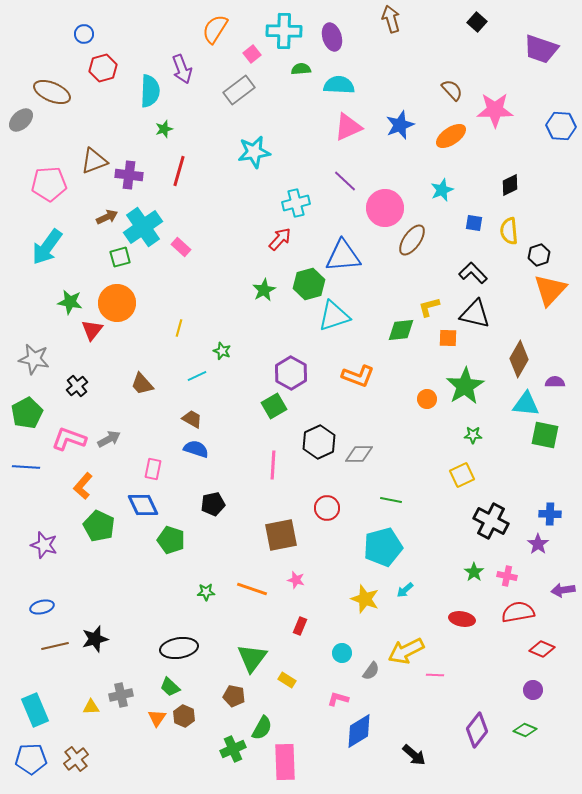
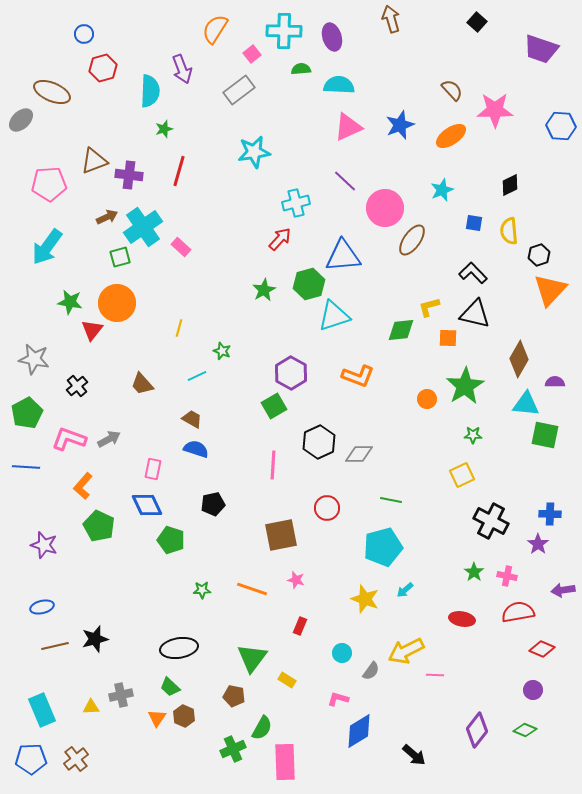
blue diamond at (143, 505): moved 4 px right
green star at (206, 592): moved 4 px left, 2 px up
cyan rectangle at (35, 710): moved 7 px right
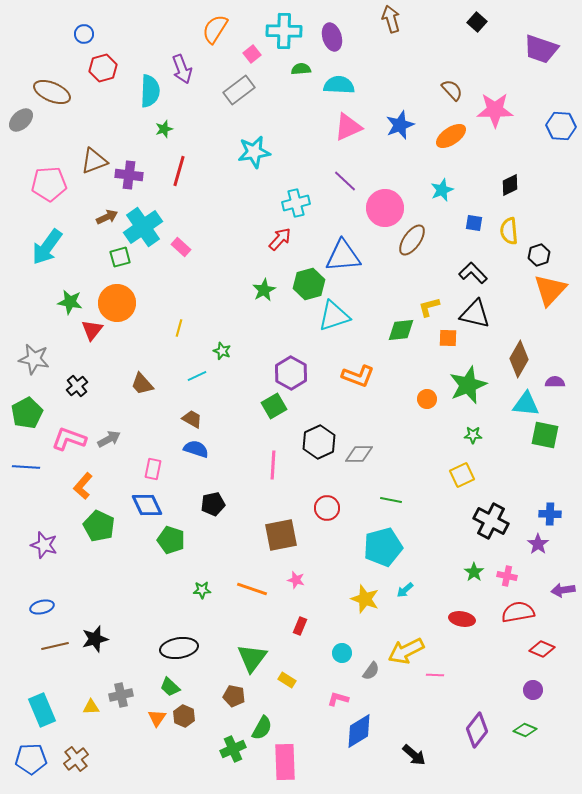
green star at (465, 386): moved 3 px right, 1 px up; rotated 9 degrees clockwise
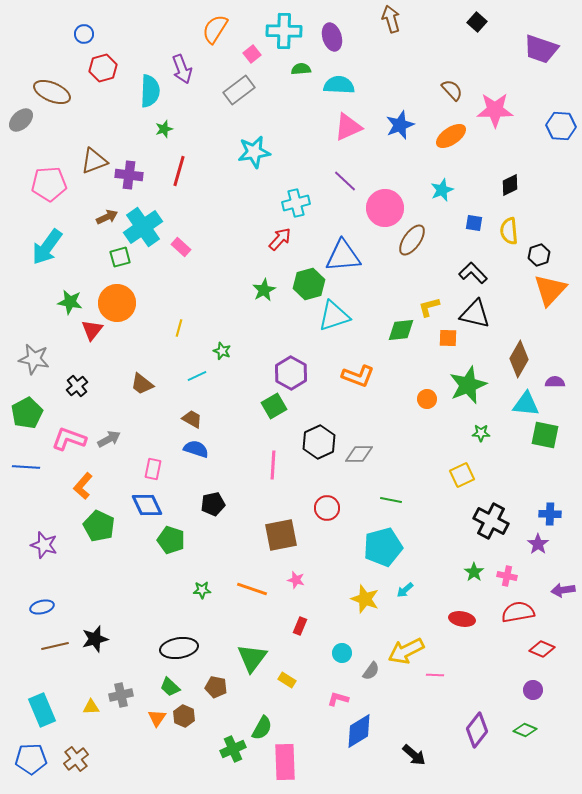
brown trapezoid at (142, 384): rotated 10 degrees counterclockwise
green star at (473, 435): moved 8 px right, 2 px up
brown pentagon at (234, 696): moved 18 px left, 9 px up
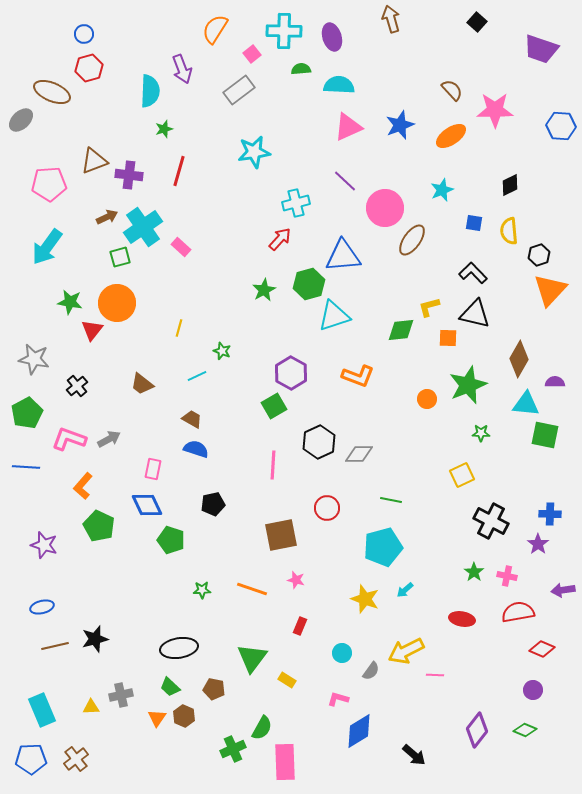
red hexagon at (103, 68): moved 14 px left
brown pentagon at (216, 687): moved 2 px left, 2 px down
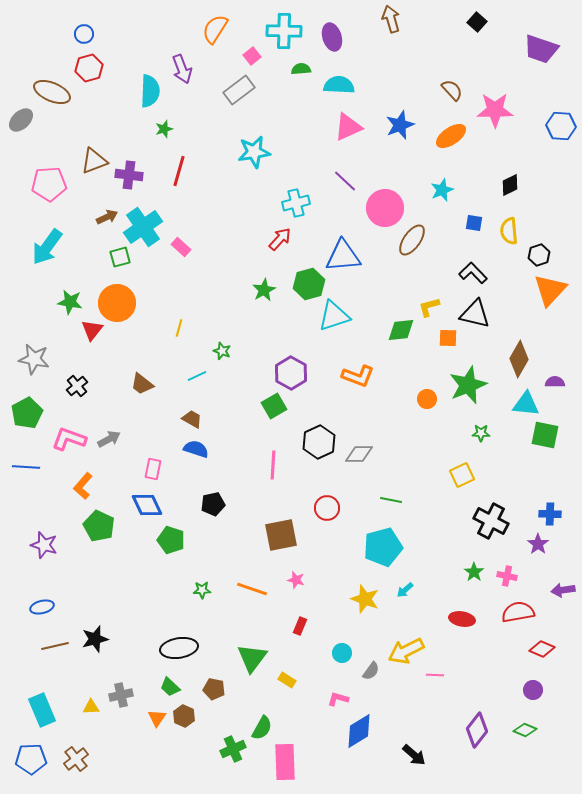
pink square at (252, 54): moved 2 px down
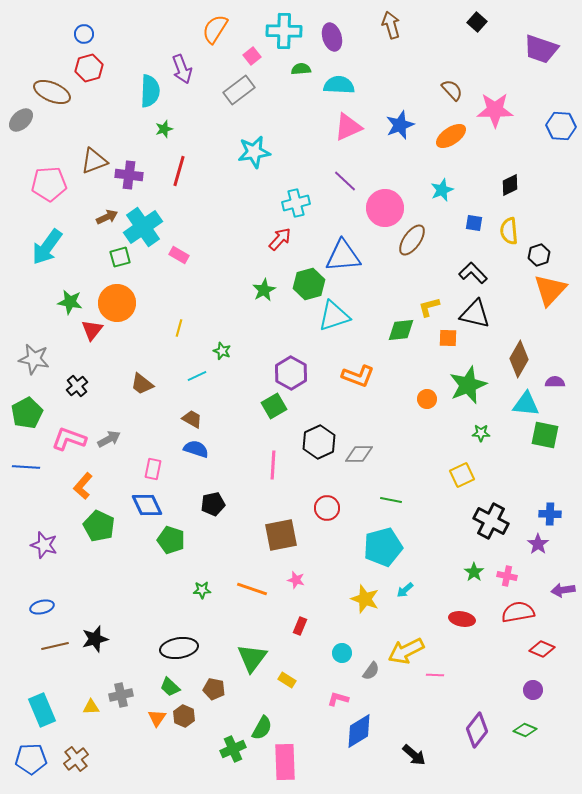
brown arrow at (391, 19): moved 6 px down
pink rectangle at (181, 247): moved 2 px left, 8 px down; rotated 12 degrees counterclockwise
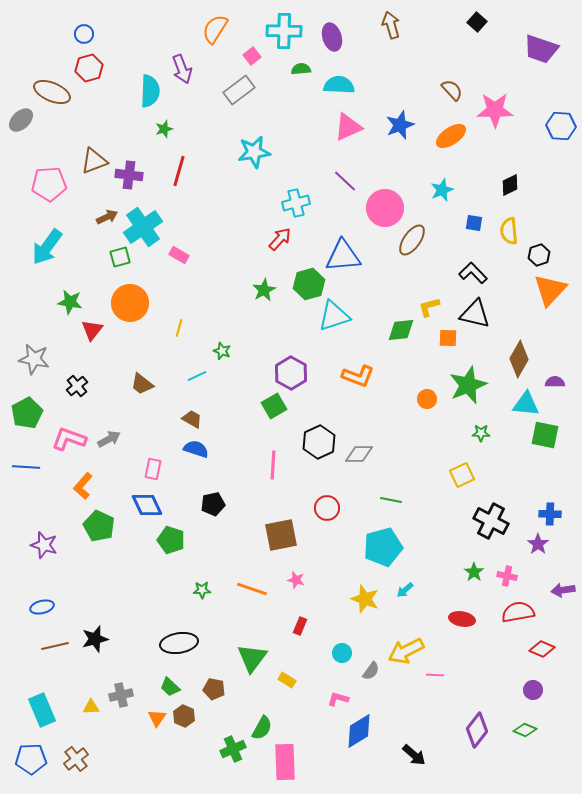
orange circle at (117, 303): moved 13 px right
black ellipse at (179, 648): moved 5 px up
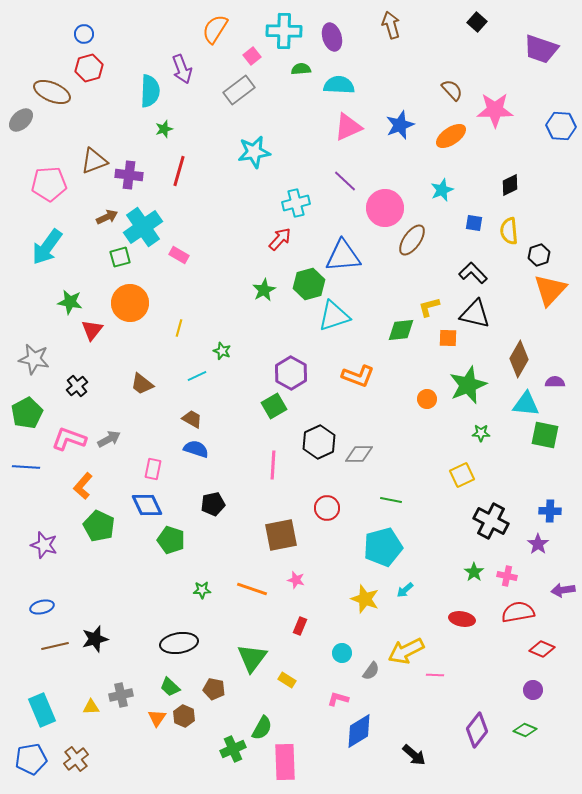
blue cross at (550, 514): moved 3 px up
blue pentagon at (31, 759): rotated 8 degrees counterclockwise
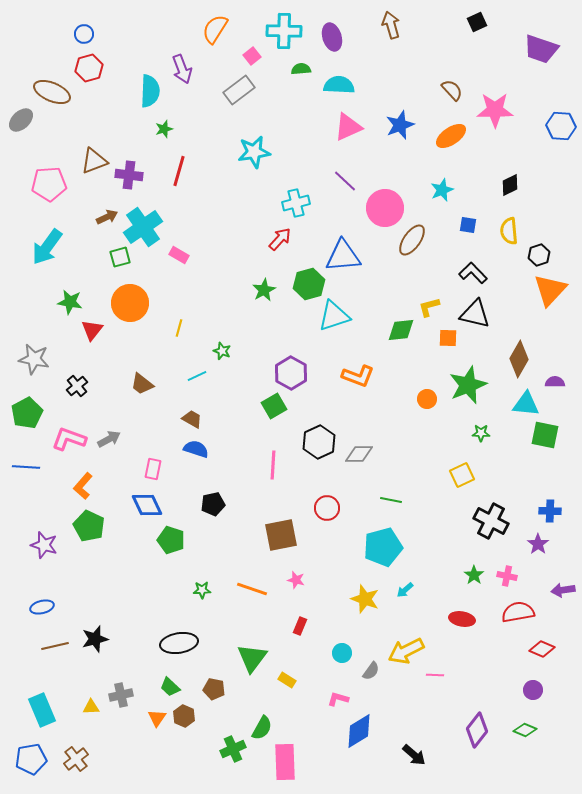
black square at (477, 22): rotated 24 degrees clockwise
blue square at (474, 223): moved 6 px left, 2 px down
green pentagon at (99, 526): moved 10 px left
green star at (474, 572): moved 3 px down
